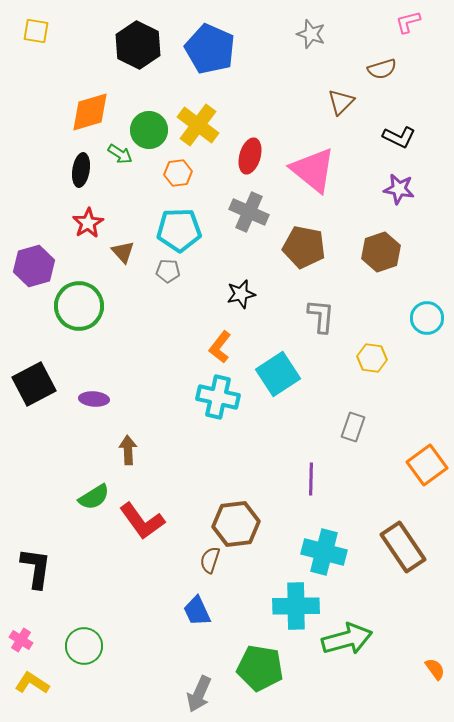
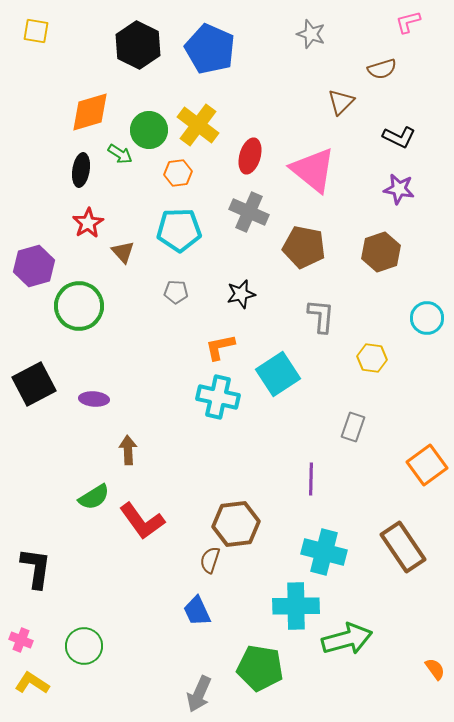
gray pentagon at (168, 271): moved 8 px right, 21 px down
orange L-shape at (220, 347): rotated 40 degrees clockwise
pink cross at (21, 640): rotated 10 degrees counterclockwise
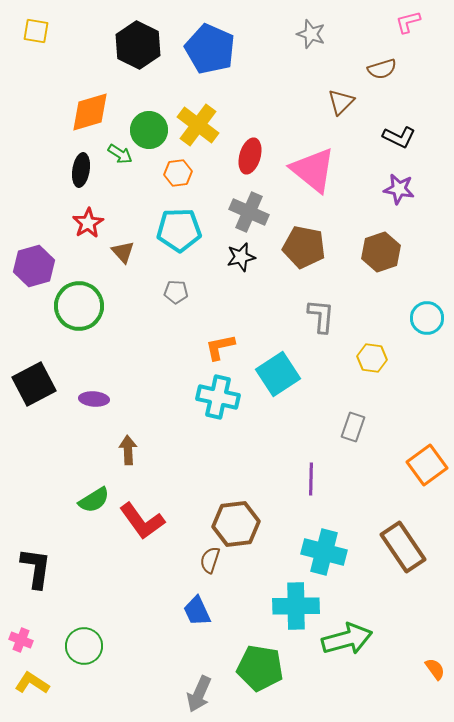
black star at (241, 294): moved 37 px up
green semicircle at (94, 497): moved 3 px down
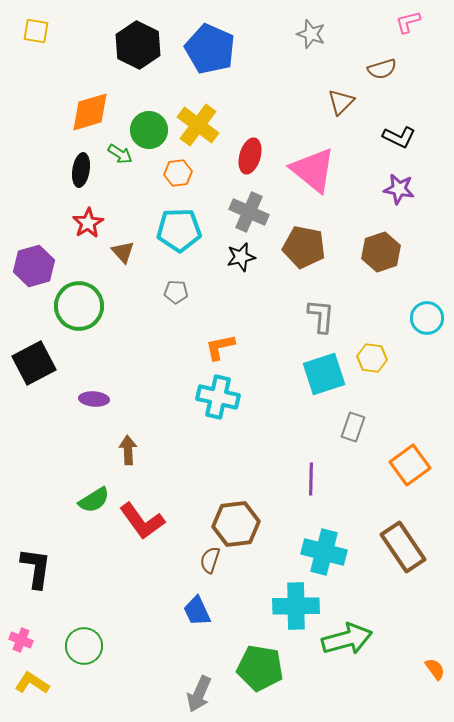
cyan square at (278, 374): moved 46 px right; rotated 15 degrees clockwise
black square at (34, 384): moved 21 px up
orange square at (427, 465): moved 17 px left
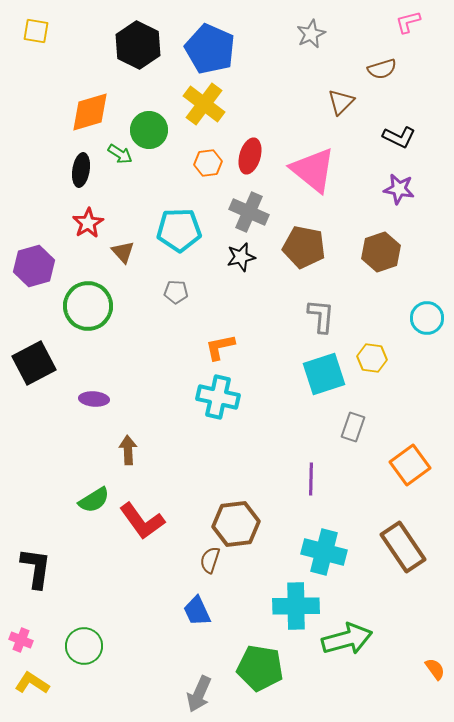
gray star at (311, 34): rotated 28 degrees clockwise
yellow cross at (198, 125): moved 6 px right, 21 px up
orange hexagon at (178, 173): moved 30 px right, 10 px up
green circle at (79, 306): moved 9 px right
